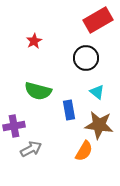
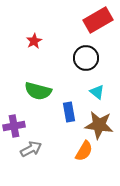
blue rectangle: moved 2 px down
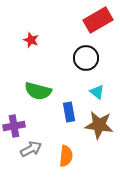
red star: moved 3 px left, 1 px up; rotated 21 degrees counterclockwise
orange semicircle: moved 18 px left, 5 px down; rotated 25 degrees counterclockwise
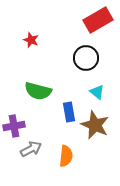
brown star: moved 4 px left; rotated 16 degrees clockwise
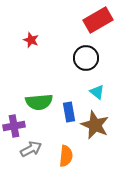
green semicircle: moved 1 px right, 11 px down; rotated 20 degrees counterclockwise
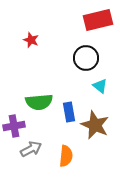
red rectangle: rotated 16 degrees clockwise
cyan triangle: moved 3 px right, 6 px up
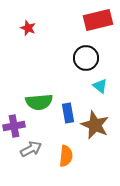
red star: moved 3 px left, 12 px up
blue rectangle: moved 1 px left, 1 px down
